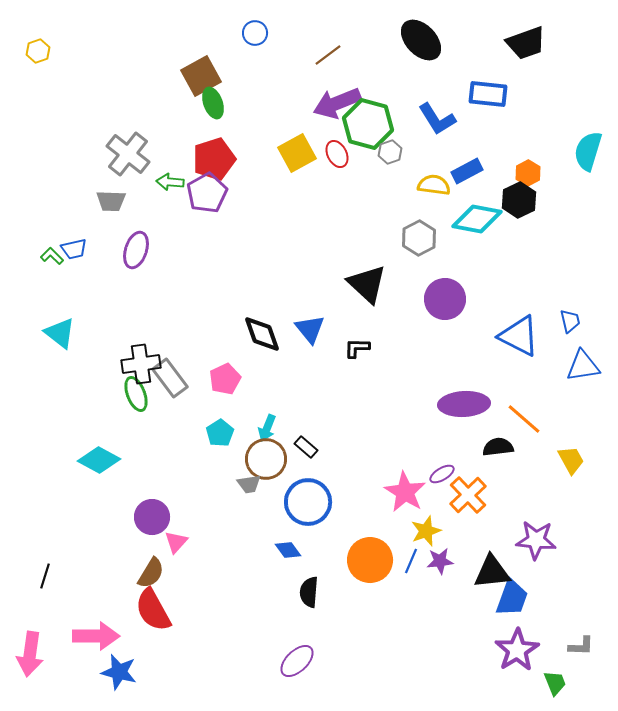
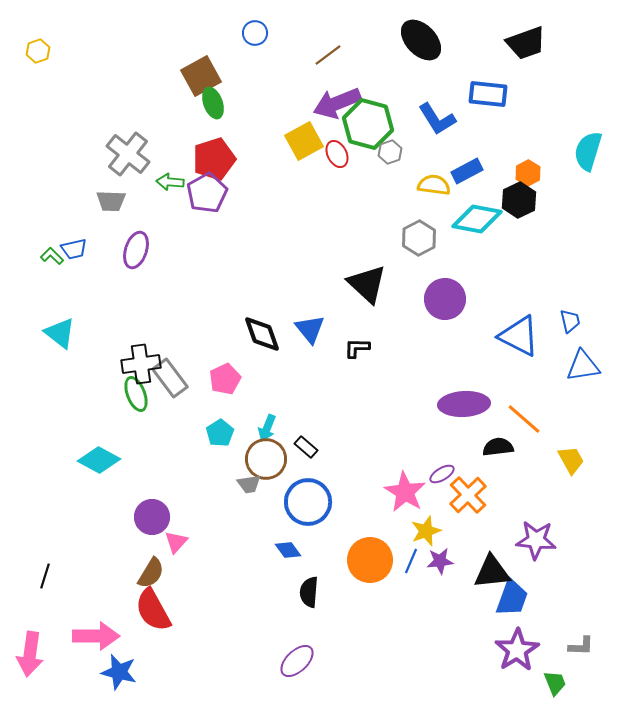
yellow square at (297, 153): moved 7 px right, 12 px up
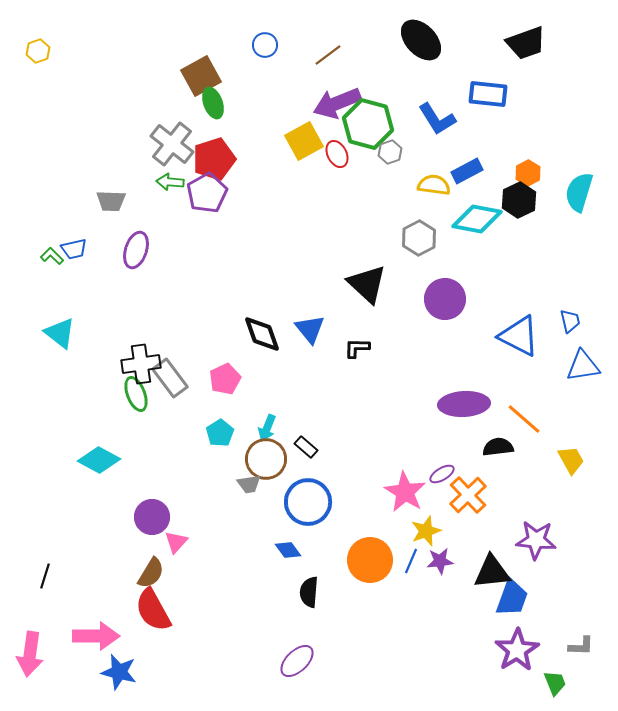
blue circle at (255, 33): moved 10 px right, 12 px down
cyan semicircle at (588, 151): moved 9 px left, 41 px down
gray cross at (128, 154): moved 44 px right, 10 px up
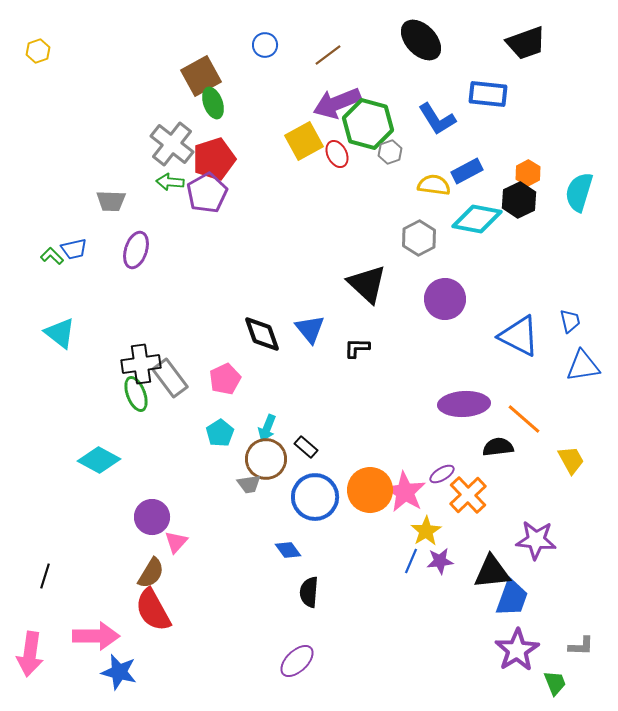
blue circle at (308, 502): moved 7 px right, 5 px up
yellow star at (426, 531): rotated 12 degrees counterclockwise
orange circle at (370, 560): moved 70 px up
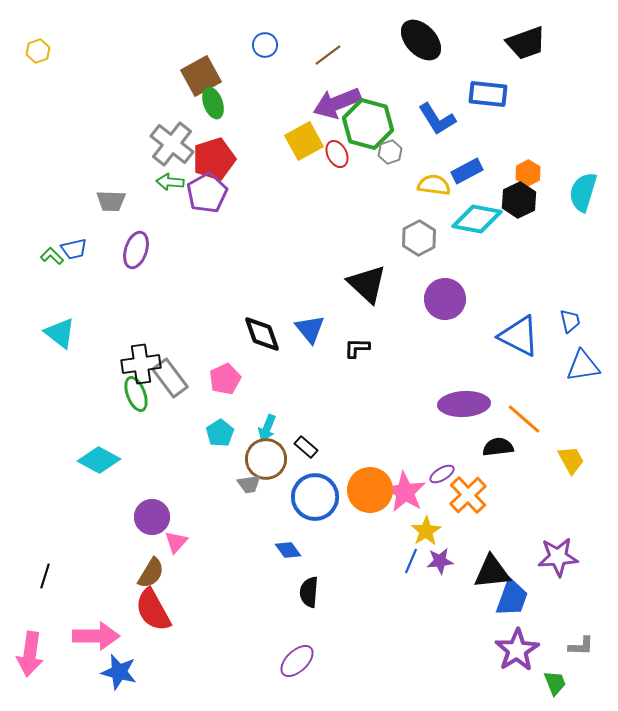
cyan semicircle at (579, 192): moved 4 px right
purple star at (536, 540): moved 22 px right, 17 px down; rotated 9 degrees counterclockwise
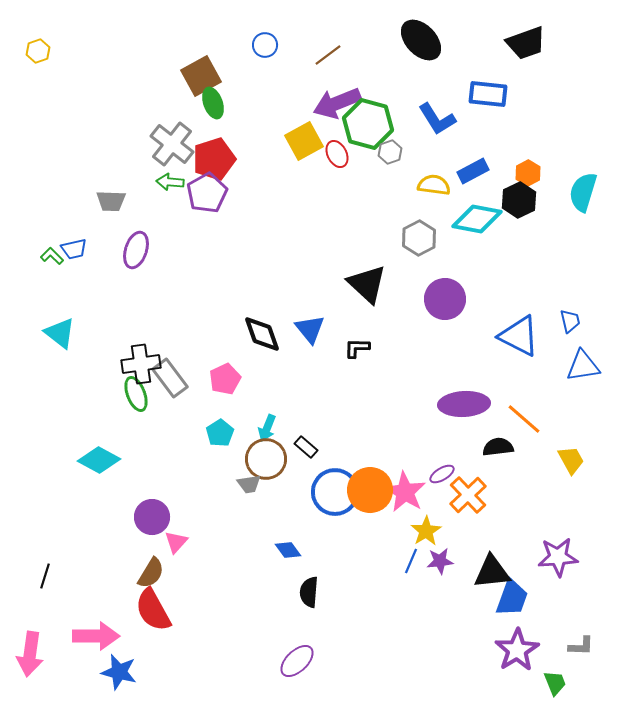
blue rectangle at (467, 171): moved 6 px right
blue circle at (315, 497): moved 20 px right, 5 px up
